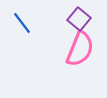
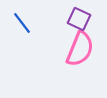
purple square: rotated 15 degrees counterclockwise
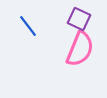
blue line: moved 6 px right, 3 px down
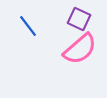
pink semicircle: rotated 27 degrees clockwise
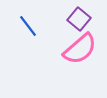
purple square: rotated 15 degrees clockwise
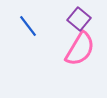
pink semicircle: rotated 18 degrees counterclockwise
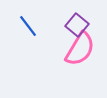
purple square: moved 2 px left, 6 px down
